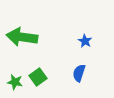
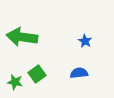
blue semicircle: rotated 66 degrees clockwise
green square: moved 1 px left, 3 px up
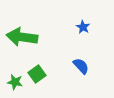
blue star: moved 2 px left, 14 px up
blue semicircle: moved 2 px right, 7 px up; rotated 54 degrees clockwise
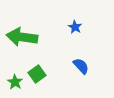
blue star: moved 8 px left
green star: rotated 21 degrees clockwise
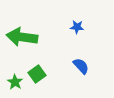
blue star: moved 2 px right; rotated 24 degrees counterclockwise
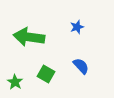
blue star: rotated 24 degrees counterclockwise
green arrow: moved 7 px right
green square: moved 9 px right; rotated 24 degrees counterclockwise
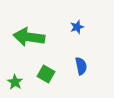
blue semicircle: rotated 30 degrees clockwise
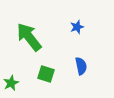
green arrow: rotated 44 degrees clockwise
green square: rotated 12 degrees counterclockwise
green star: moved 4 px left, 1 px down; rotated 14 degrees clockwise
